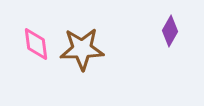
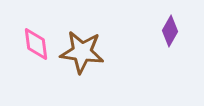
brown star: moved 3 px down; rotated 9 degrees clockwise
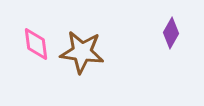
purple diamond: moved 1 px right, 2 px down
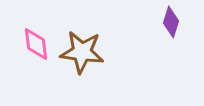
purple diamond: moved 11 px up; rotated 12 degrees counterclockwise
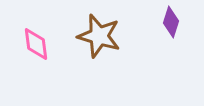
brown star: moved 17 px right, 16 px up; rotated 9 degrees clockwise
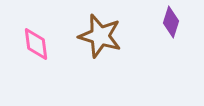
brown star: moved 1 px right
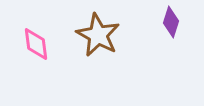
brown star: moved 2 px left, 1 px up; rotated 12 degrees clockwise
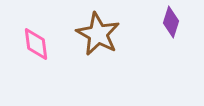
brown star: moved 1 px up
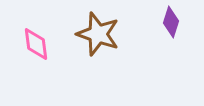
brown star: rotated 9 degrees counterclockwise
